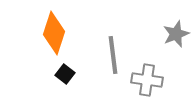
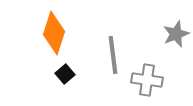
black square: rotated 12 degrees clockwise
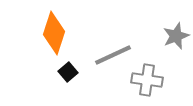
gray star: moved 2 px down
gray line: rotated 72 degrees clockwise
black square: moved 3 px right, 2 px up
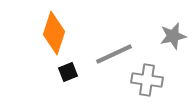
gray star: moved 3 px left; rotated 8 degrees clockwise
gray line: moved 1 px right, 1 px up
black square: rotated 18 degrees clockwise
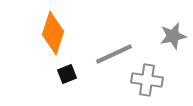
orange diamond: moved 1 px left
black square: moved 1 px left, 2 px down
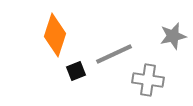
orange diamond: moved 2 px right, 2 px down
black square: moved 9 px right, 3 px up
gray cross: moved 1 px right
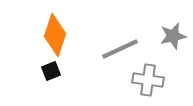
gray line: moved 6 px right, 5 px up
black square: moved 25 px left
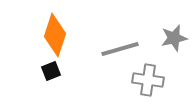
gray star: moved 1 px right, 2 px down
gray line: rotated 9 degrees clockwise
